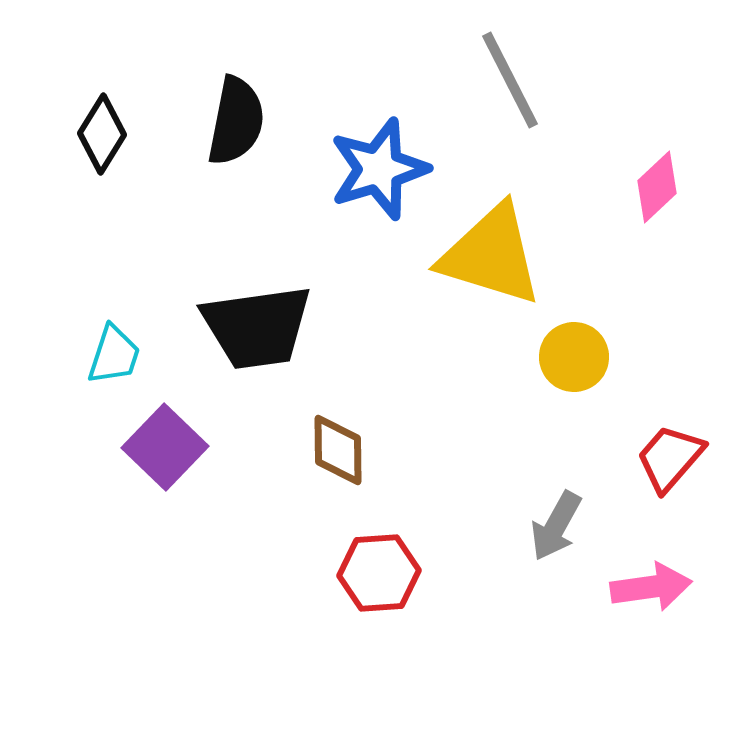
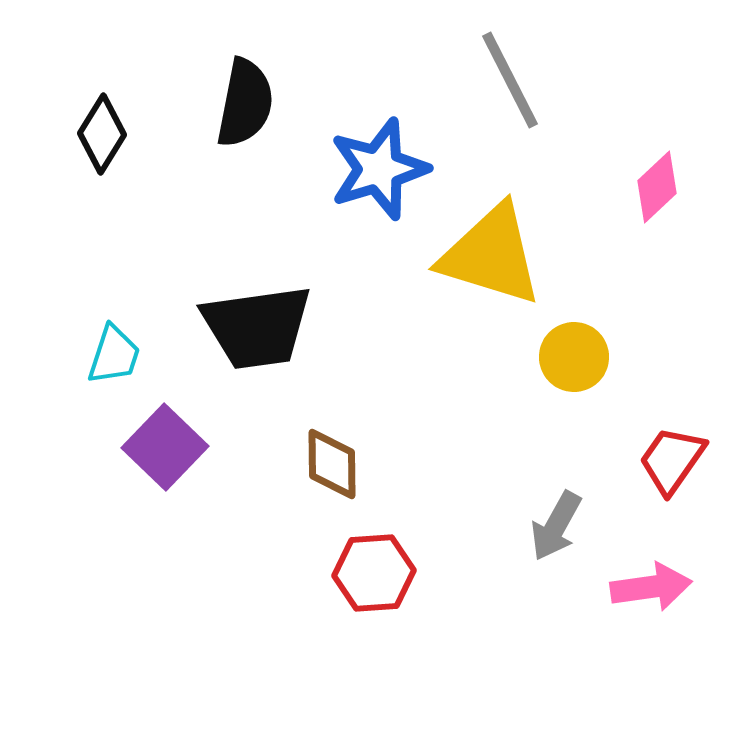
black semicircle: moved 9 px right, 18 px up
brown diamond: moved 6 px left, 14 px down
red trapezoid: moved 2 px right, 2 px down; rotated 6 degrees counterclockwise
red hexagon: moved 5 px left
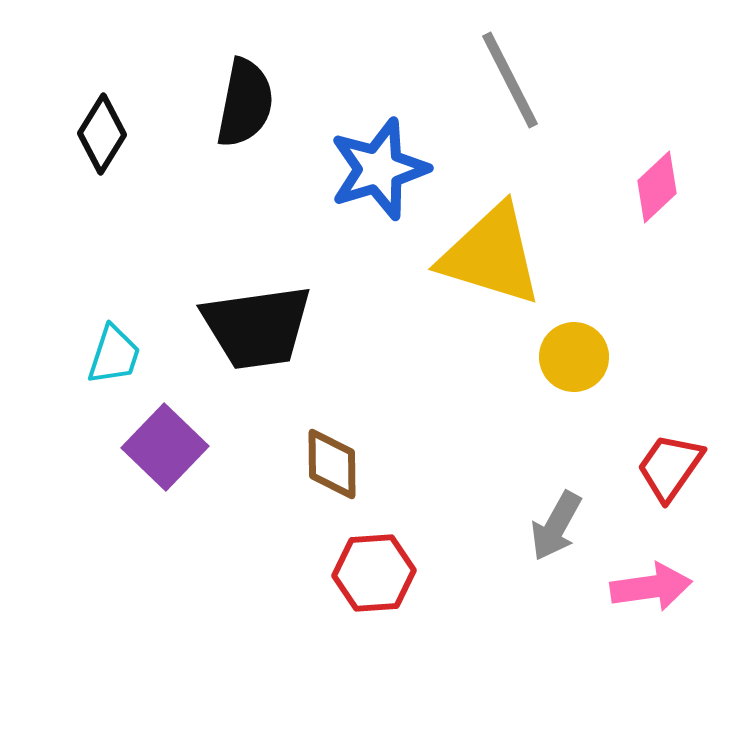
red trapezoid: moved 2 px left, 7 px down
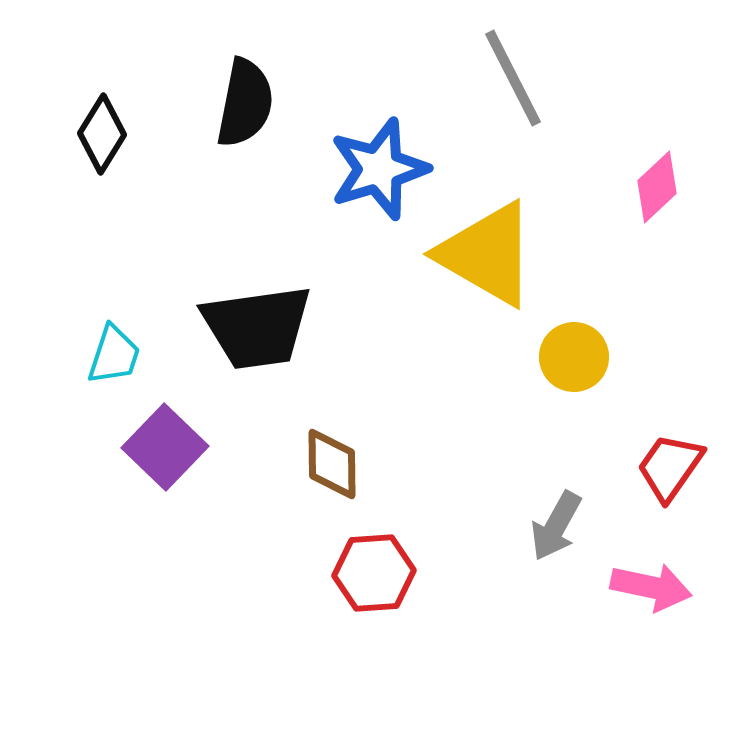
gray line: moved 3 px right, 2 px up
yellow triangle: moved 4 px left, 1 px up; rotated 13 degrees clockwise
pink arrow: rotated 20 degrees clockwise
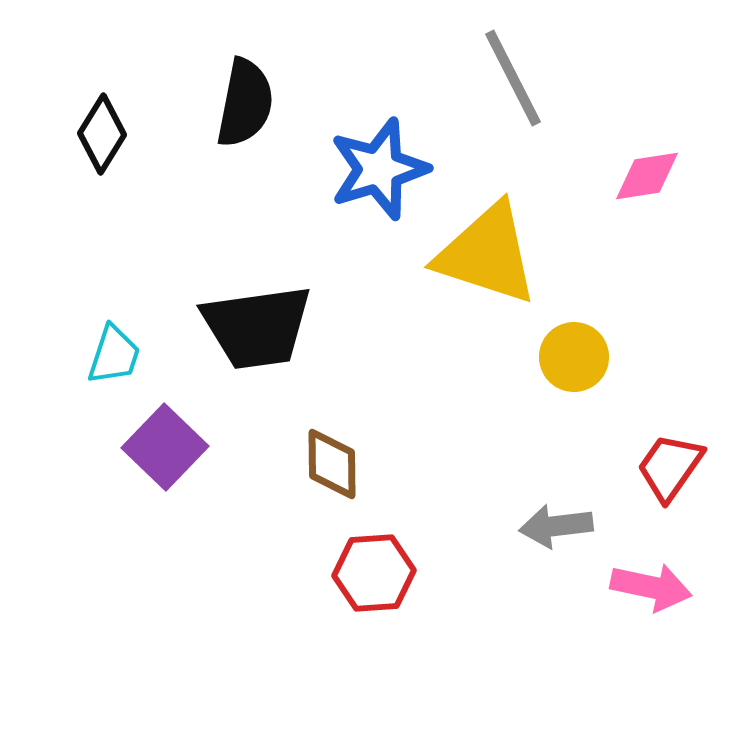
pink diamond: moved 10 px left, 11 px up; rotated 34 degrees clockwise
yellow triangle: rotated 12 degrees counterclockwise
gray arrow: rotated 54 degrees clockwise
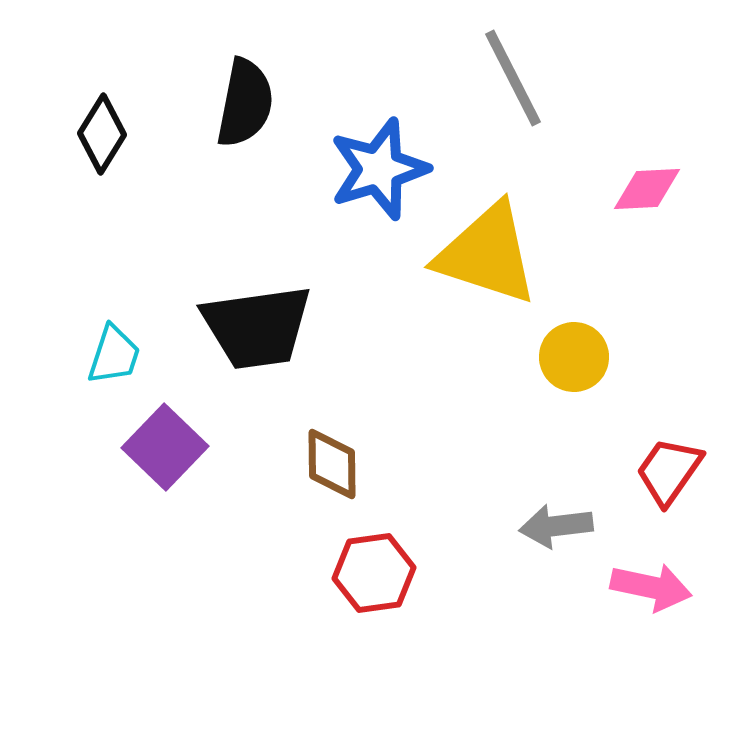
pink diamond: moved 13 px down; rotated 6 degrees clockwise
red trapezoid: moved 1 px left, 4 px down
red hexagon: rotated 4 degrees counterclockwise
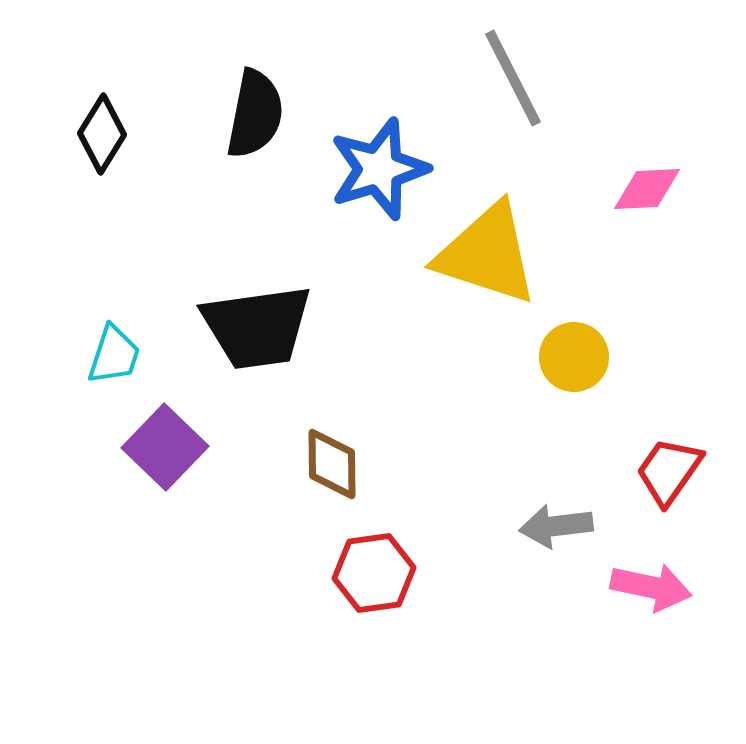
black semicircle: moved 10 px right, 11 px down
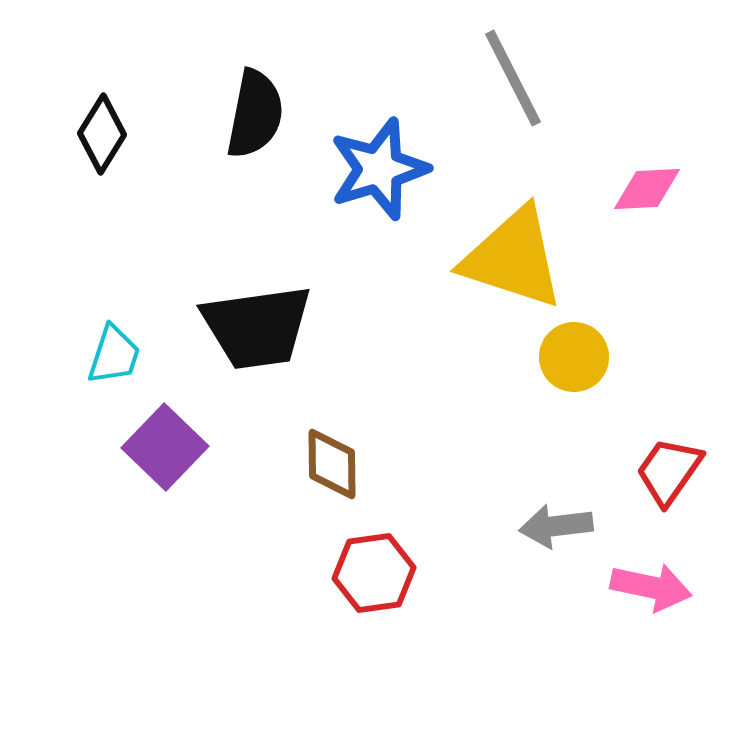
yellow triangle: moved 26 px right, 4 px down
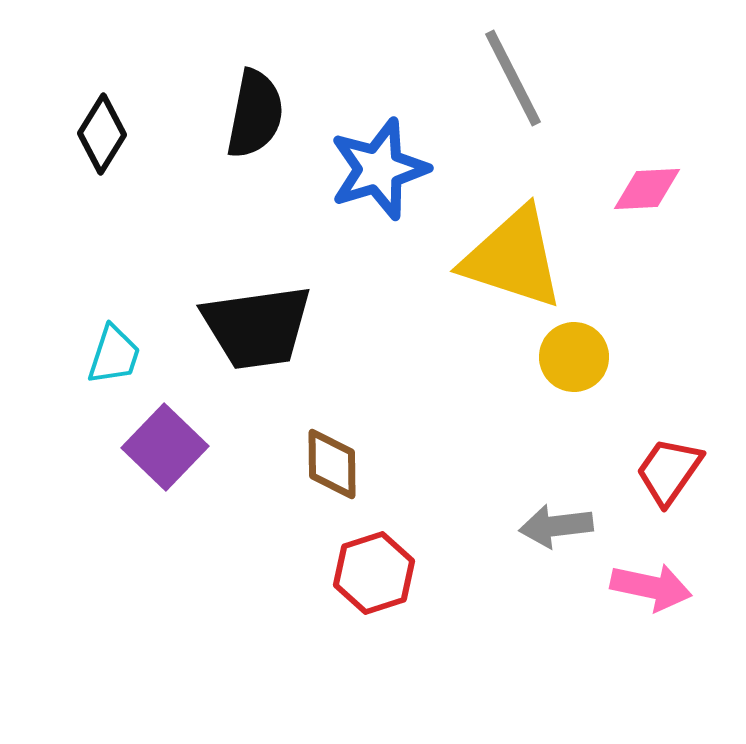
red hexagon: rotated 10 degrees counterclockwise
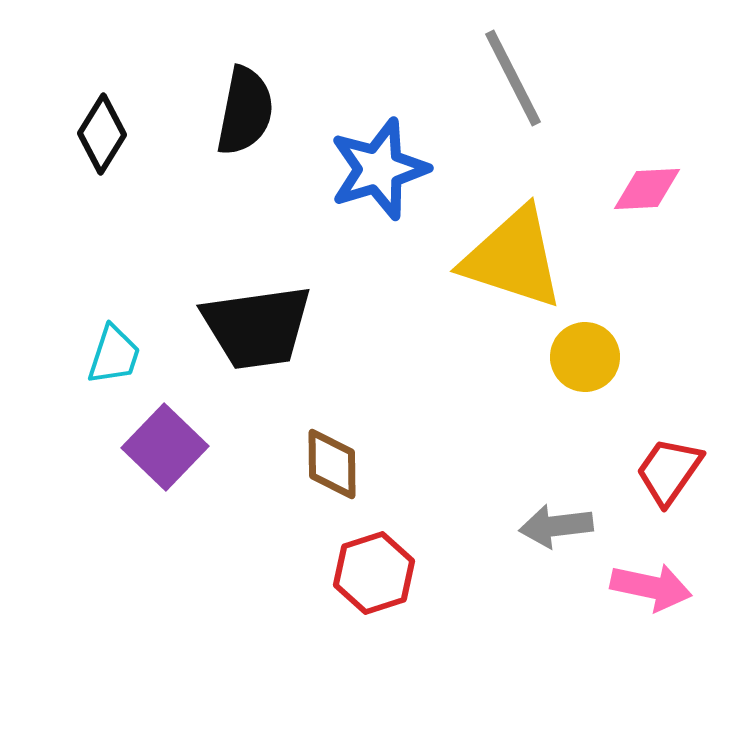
black semicircle: moved 10 px left, 3 px up
yellow circle: moved 11 px right
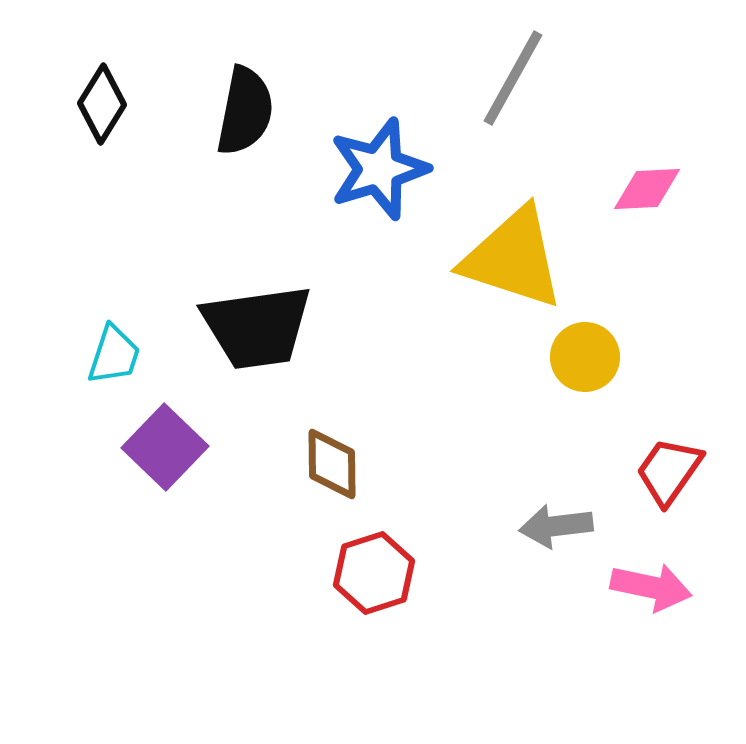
gray line: rotated 56 degrees clockwise
black diamond: moved 30 px up
